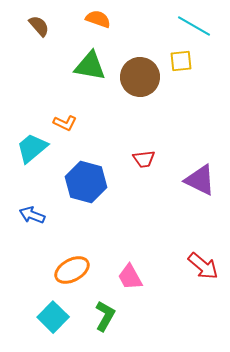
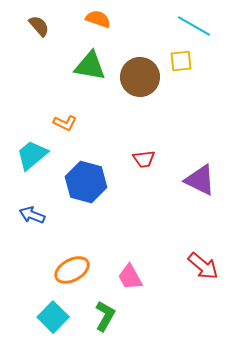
cyan trapezoid: moved 7 px down
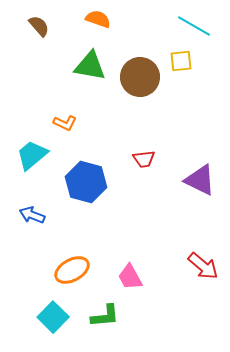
green L-shape: rotated 56 degrees clockwise
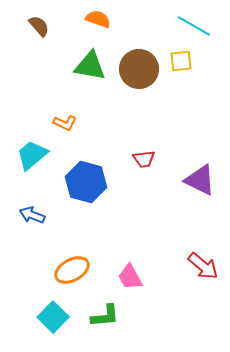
brown circle: moved 1 px left, 8 px up
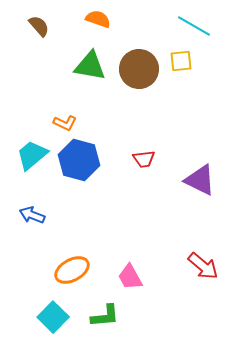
blue hexagon: moved 7 px left, 22 px up
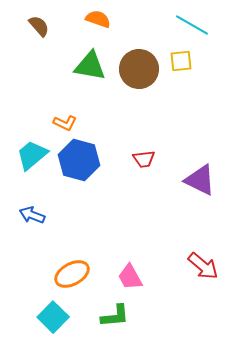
cyan line: moved 2 px left, 1 px up
orange ellipse: moved 4 px down
green L-shape: moved 10 px right
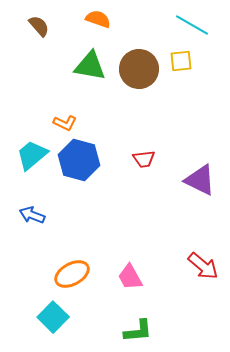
green L-shape: moved 23 px right, 15 px down
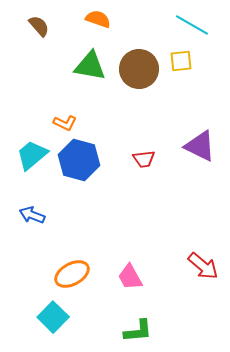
purple triangle: moved 34 px up
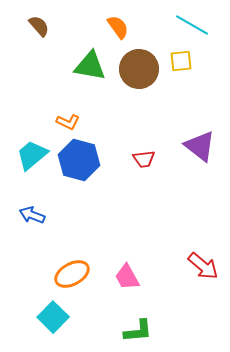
orange semicircle: moved 20 px right, 8 px down; rotated 35 degrees clockwise
orange L-shape: moved 3 px right, 1 px up
purple triangle: rotated 12 degrees clockwise
pink trapezoid: moved 3 px left
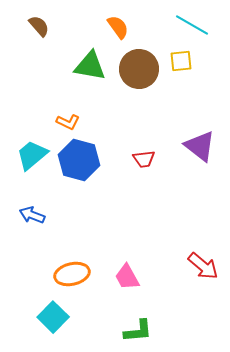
orange ellipse: rotated 16 degrees clockwise
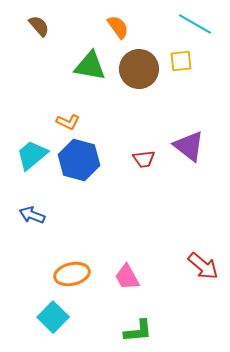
cyan line: moved 3 px right, 1 px up
purple triangle: moved 11 px left
